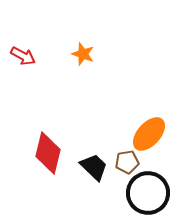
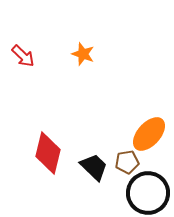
red arrow: rotated 15 degrees clockwise
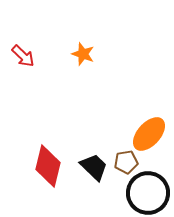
red diamond: moved 13 px down
brown pentagon: moved 1 px left
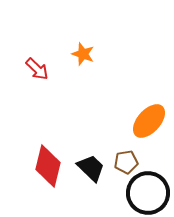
red arrow: moved 14 px right, 13 px down
orange ellipse: moved 13 px up
black trapezoid: moved 3 px left, 1 px down
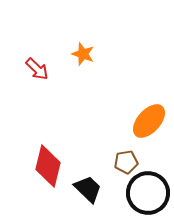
black trapezoid: moved 3 px left, 21 px down
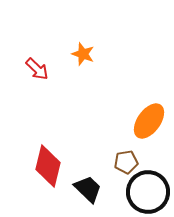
orange ellipse: rotated 6 degrees counterclockwise
black circle: moved 1 px up
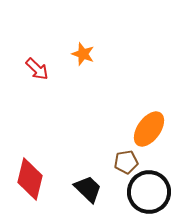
orange ellipse: moved 8 px down
red diamond: moved 18 px left, 13 px down
black circle: moved 1 px right
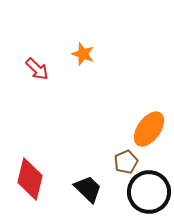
brown pentagon: rotated 15 degrees counterclockwise
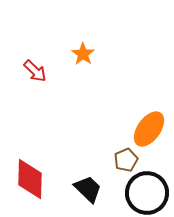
orange star: rotated 15 degrees clockwise
red arrow: moved 2 px left, 2 px down
brown pentagon: moved 2 px up
red diamond: rotated 12 degrees counterclockwise
black circle: moved 2 px left, 1 px down
